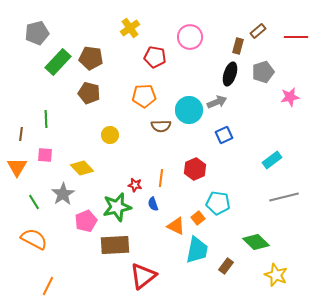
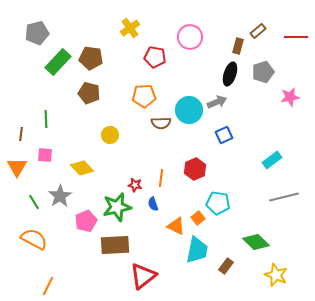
brown semicircle at (161, 126): moved 3 px up
gray star at (63, 194): moved 3 px left, 2 px down
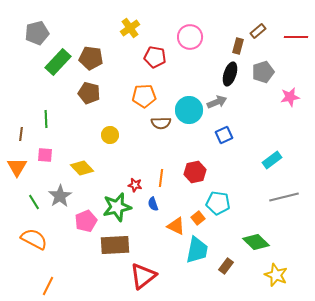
red hexagon at (195, 169): moved 3 px down; rotated 10 degrees clockwise
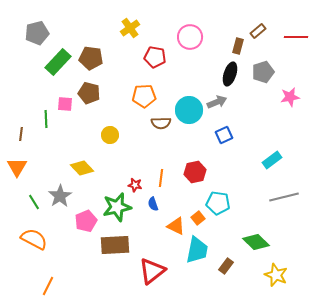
pink square at (45, 155): moved 20 px right, 51 px up
red triangle at (143, 276): moved 9 px right, 5 px up
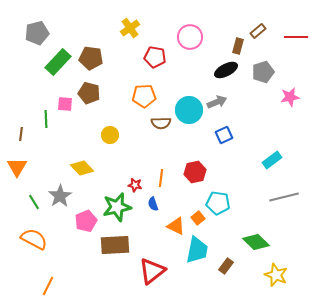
black ellipse at (230, 74): moved 4 px left, 4 px up; rotated 45 degrees clockwise
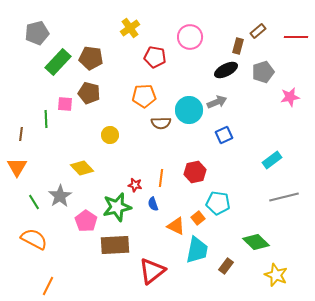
pink pentagon at (86, 221): rotated 15 degrees counterclockwise
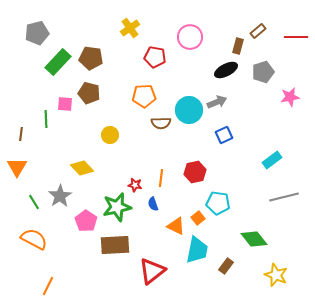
green diamond at (256, 242): moved 2 px left, 3 px up; rotated 8 degrees clockwise
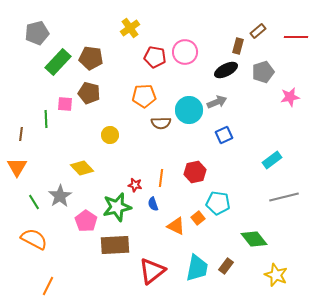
pink circle at (190, 37): moved 5 px left, 15 px down
cyan trapezoid at (197, 250): moved 18 px down
